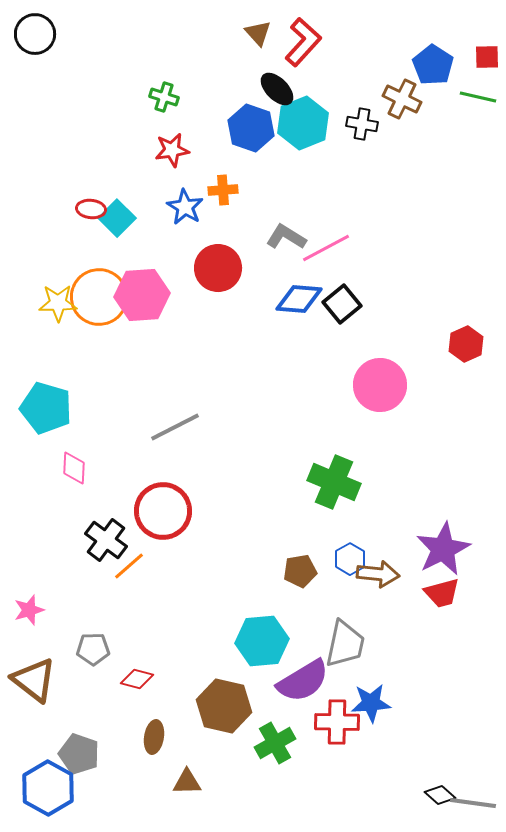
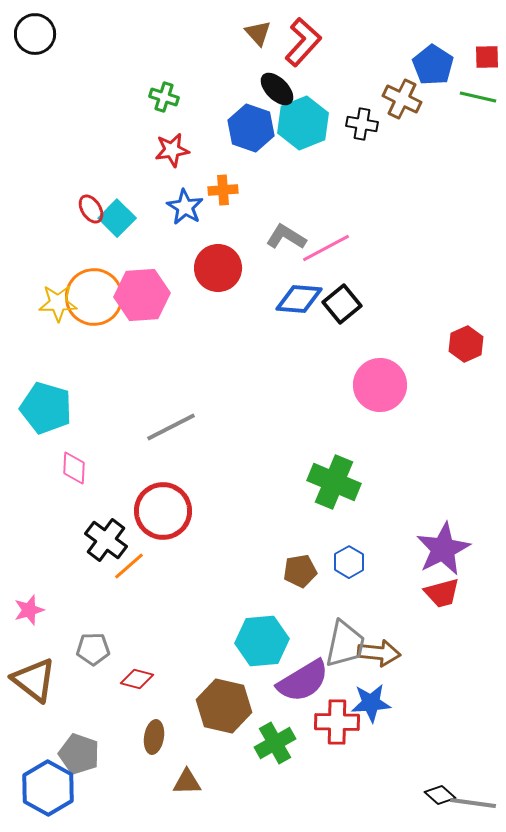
red ellipse at (91, 209): rotated 52 degrees clockwise
orange circle at (99, 297): moved 5 px left
gray line at (175, 427): moved 4 px left
blue hexagon at (350, 559): moved 1 px left, 3 px down
brown arrow at (378, 574): moved 1 px right, 79 px down
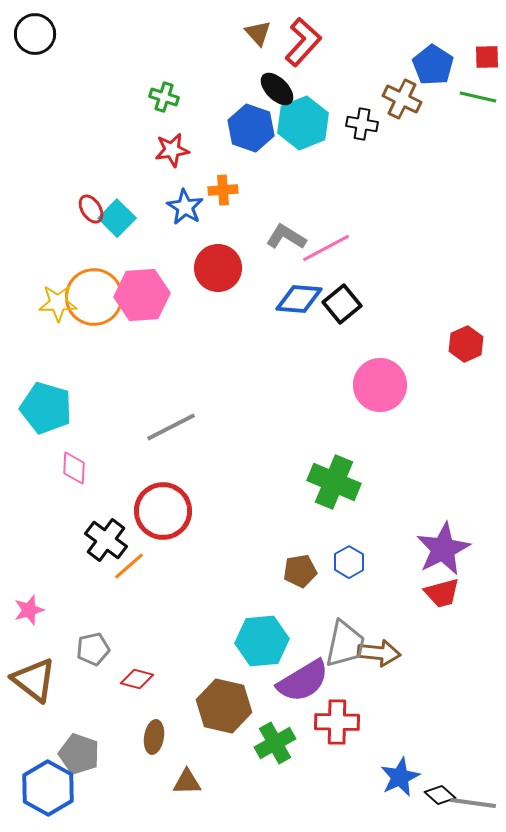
gray pentagon at (93, 649): rotated 12 degrees counterclockwise
blue star at (371, 703): moved 29 px right, 74 px down; rotated 21 degrees counterclockwise
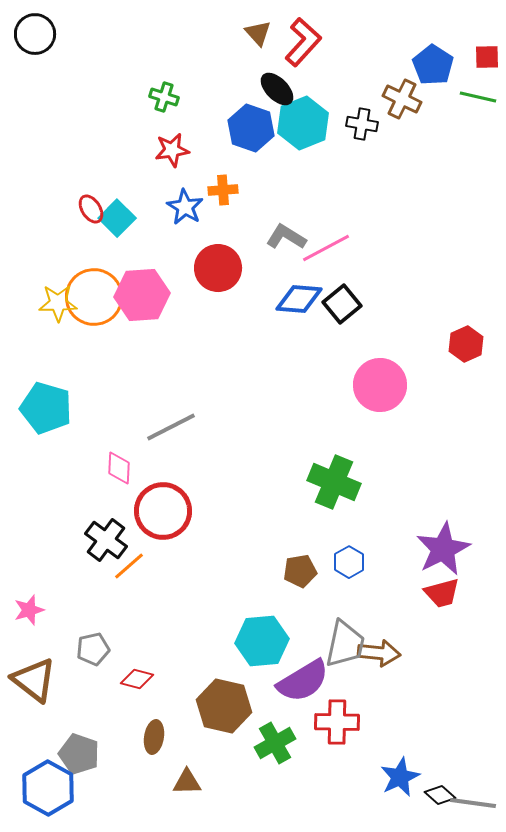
pink diamond at (74, 468): moved 45 px right
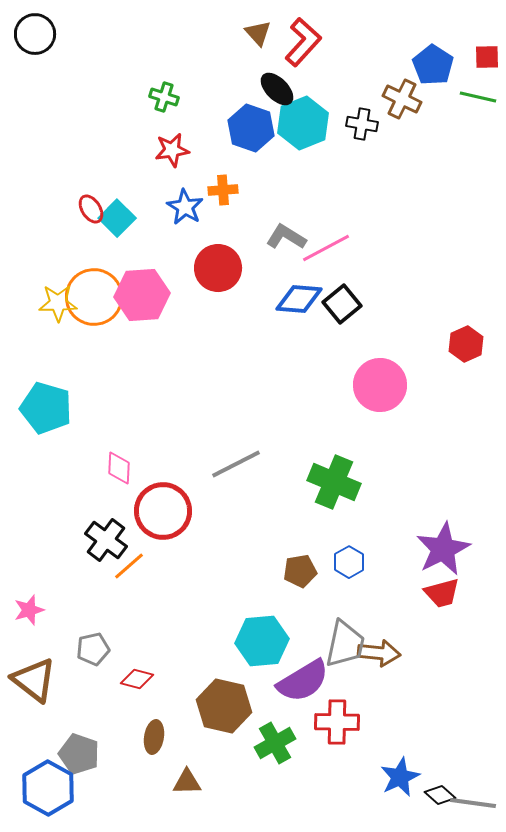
gray line at (171, 427): moved 65 px right, 37 px down
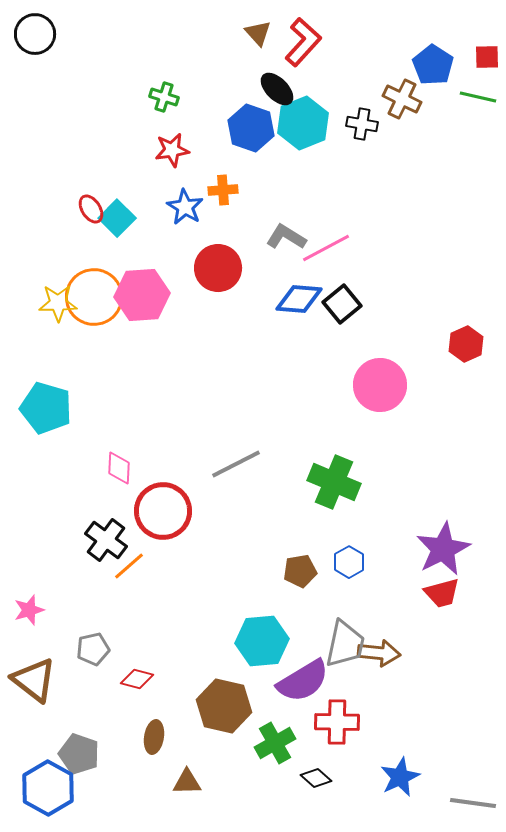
black diamond at (440, 795): moved 124 px left, 17 px up
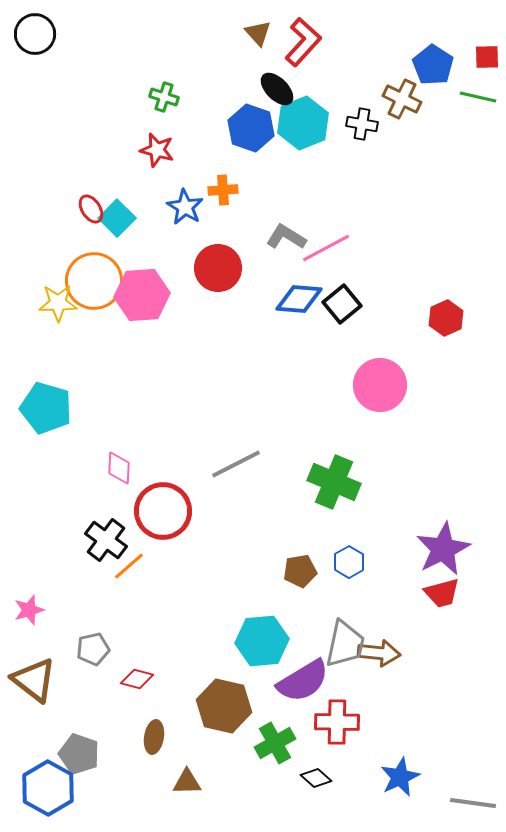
red star at (172, 150): moved 15 px left; rotated 24 degrees clockwise
orange circle at (94, 297): moved 16 px up
red hexagon at (466, 344): moved 20 px left, 26 px up
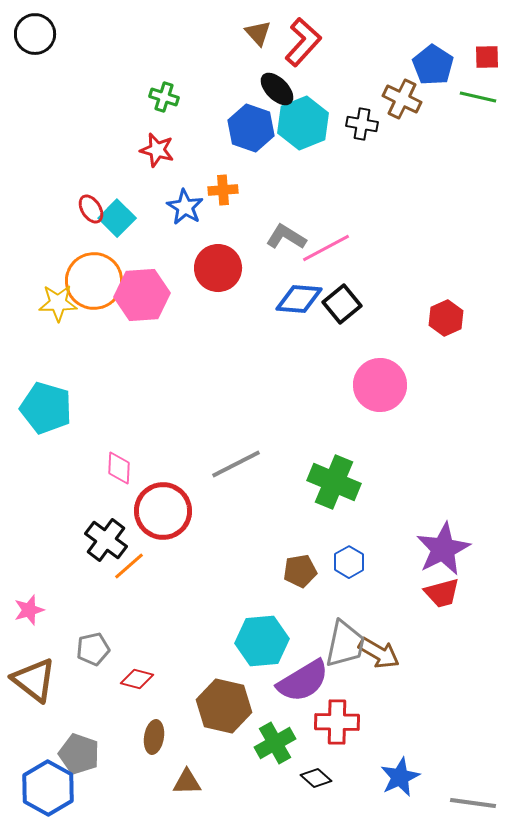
brown arrow at (379, 653): rotated 24 degrees clockwise
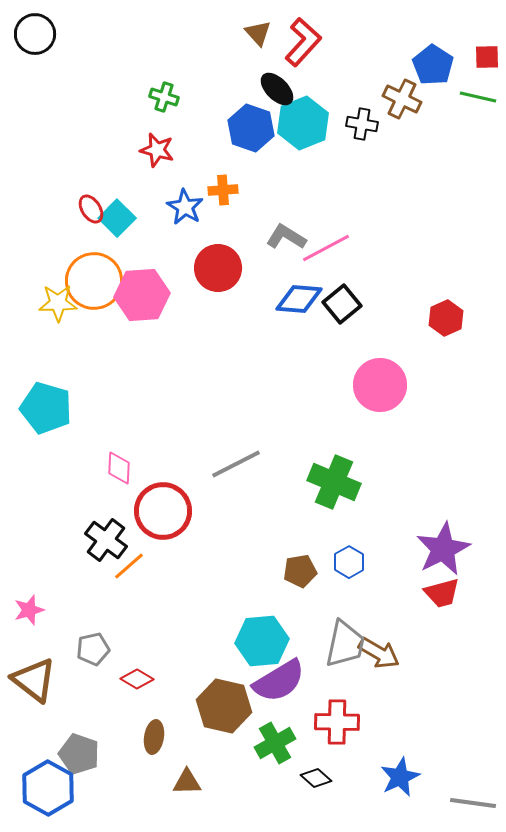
red diamond at (137, 679): rotated 16 degrees clockwise
purple semicircle at (303, 681): moved 24 px left
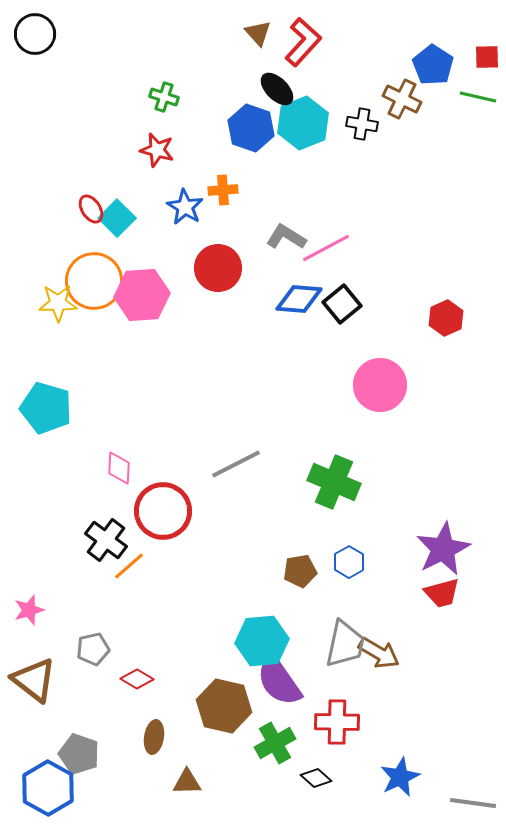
purple semicircle at (279, 681): rotated 86 degrees clockwise
